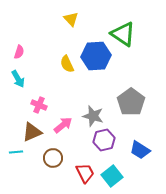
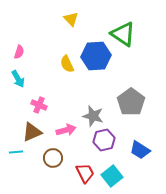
pink arrow: moved 3 px right, 5 px down; rotated 24 degrees clockwise
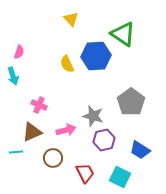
cyan arrow: moved 5 px left, 3 px up; rotated 12 degrees clockwise
cyan square: moved 8 px right, 1 px down; rotated 25 degrees counterclockwise
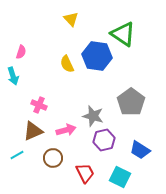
pink semicircle: moved 2 px right
blue hexagon: moved 1 px right; rotated 12 degrees clockwise
brown triangle: moved 1 px right, 1 px up
cyan line: moved 1 px right, 3 px down; rotated 24 degrees counterclockwise
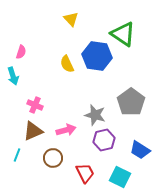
pink cross: moved 4 px left
gray star: moved 2 px right, 1 px up
cyan line: rotated 40 degrees counterclockwise
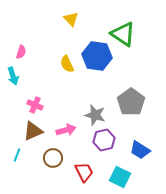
red trapezoid: moved 1 px left, 1 px up
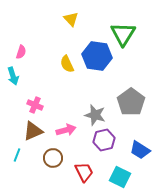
green triangle: rotated 28 degrees clockwise
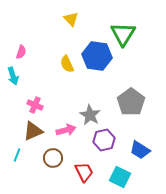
gray star: moved 5 px left; rotated 15 degrees clockwise
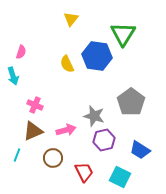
yellow triangle: rotated 21 degrees clockwise
gray star: moved 4 px right, 1 px down; rotated 15 degrees counterclockwise
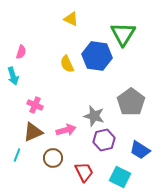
yellow triangle: rotated 42 degrees counterclockwise
brown triangle: moved 1 px down
